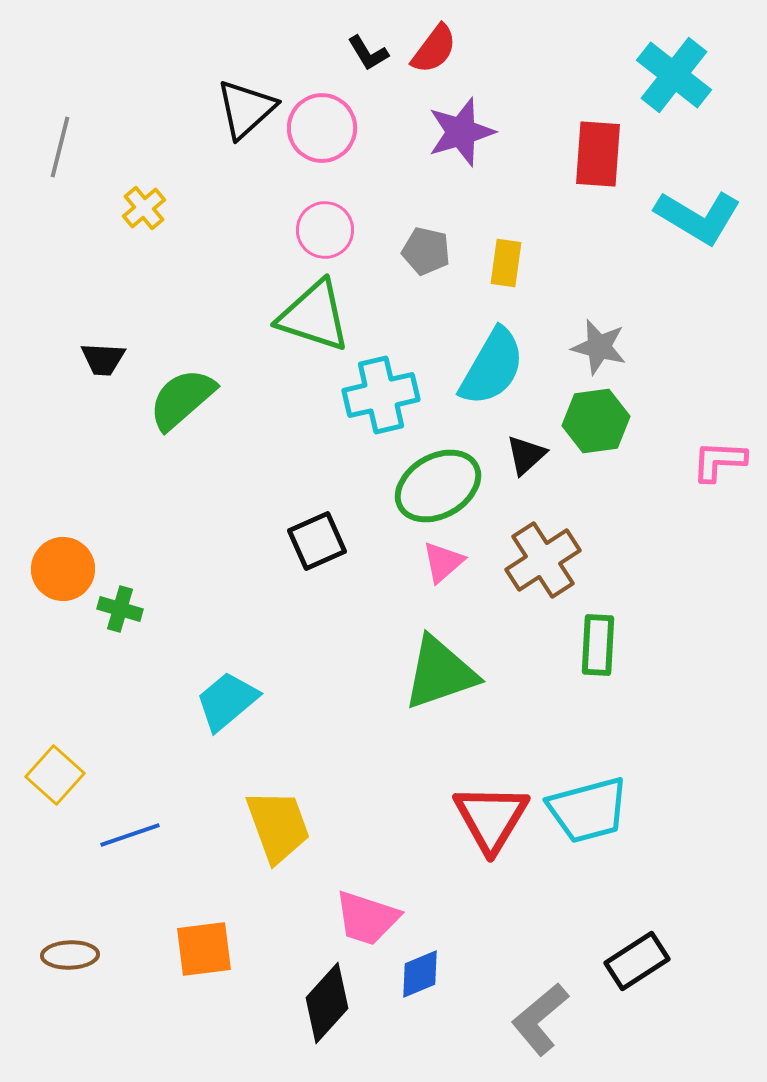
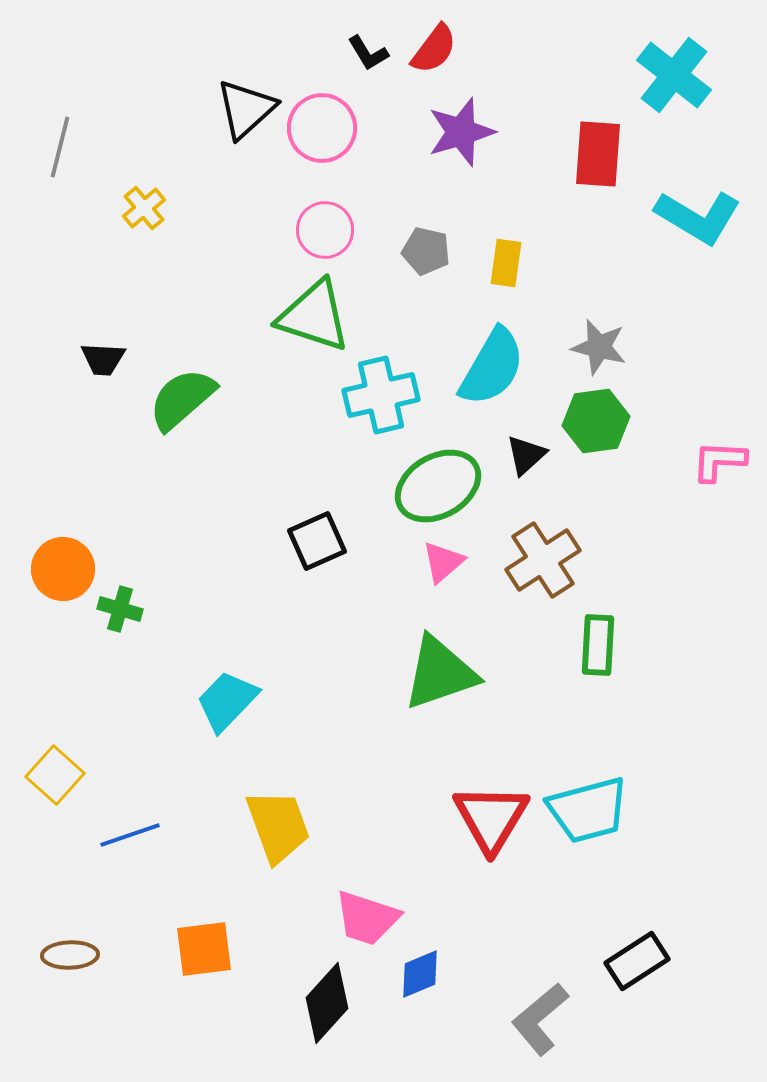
cyan trapezoid at (227, 701): rotated 6 degrees counterclockwise
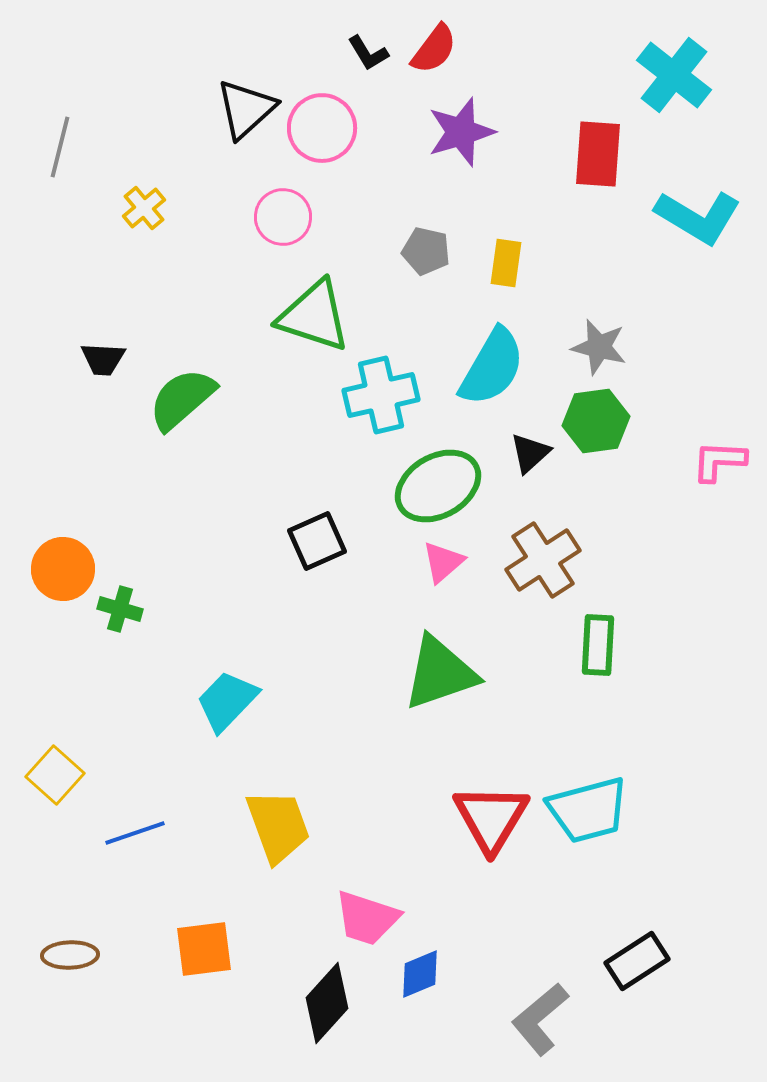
pink circle at (325, 230): moved 42 px left, 13 px up
black triangle at (526, 455): moved 4 px right, 2 px up
blue line at (130, 835): moved 5 px right, 2 px up
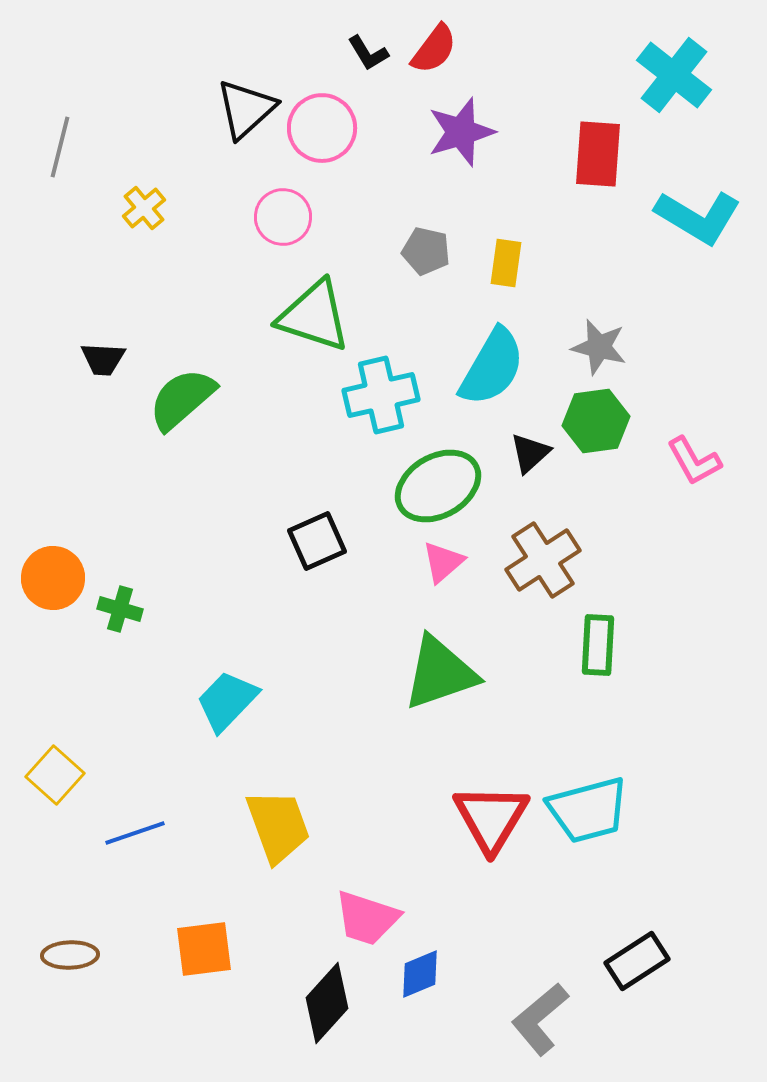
pink L-shape at (719, 461): moved 25 px left; rotated 122 degrees counterclockwise
orange circle at (63, 569): moved 10 px left, 9 px down
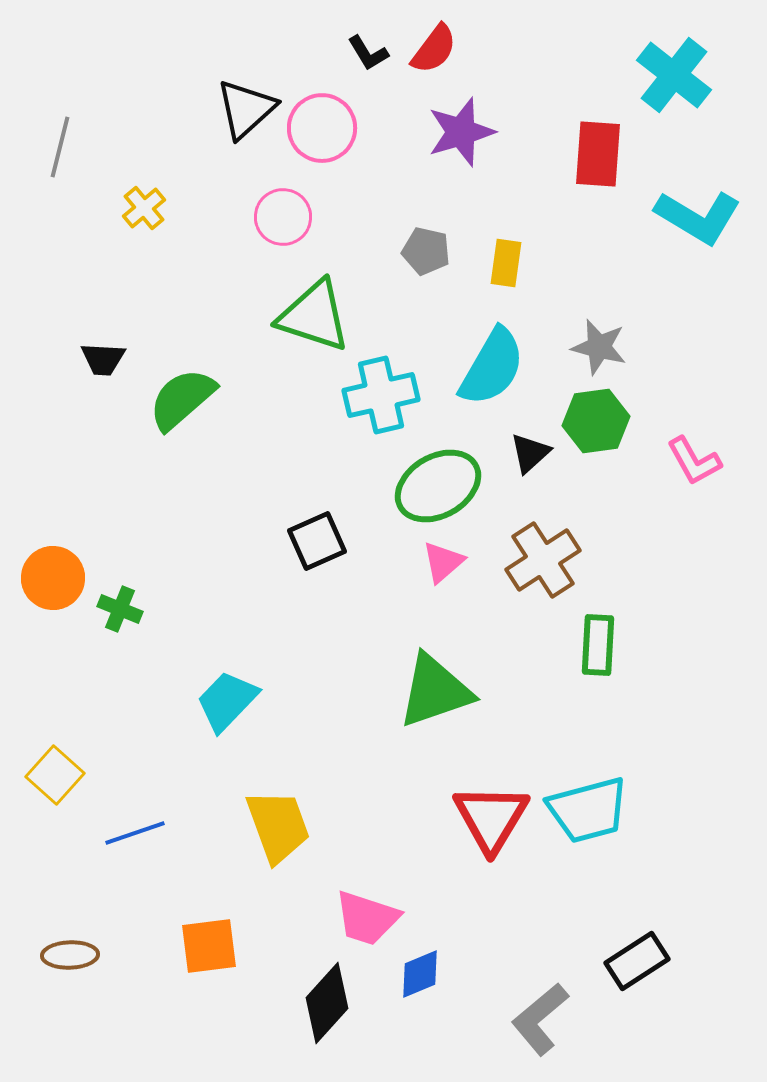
green cross at (120, 609): rotated 6 degrees clockwise
green triangle at (440, 673): moved 5 px left, 18 px down
orange square at (204, 949): moved 5 px right, 3 px up
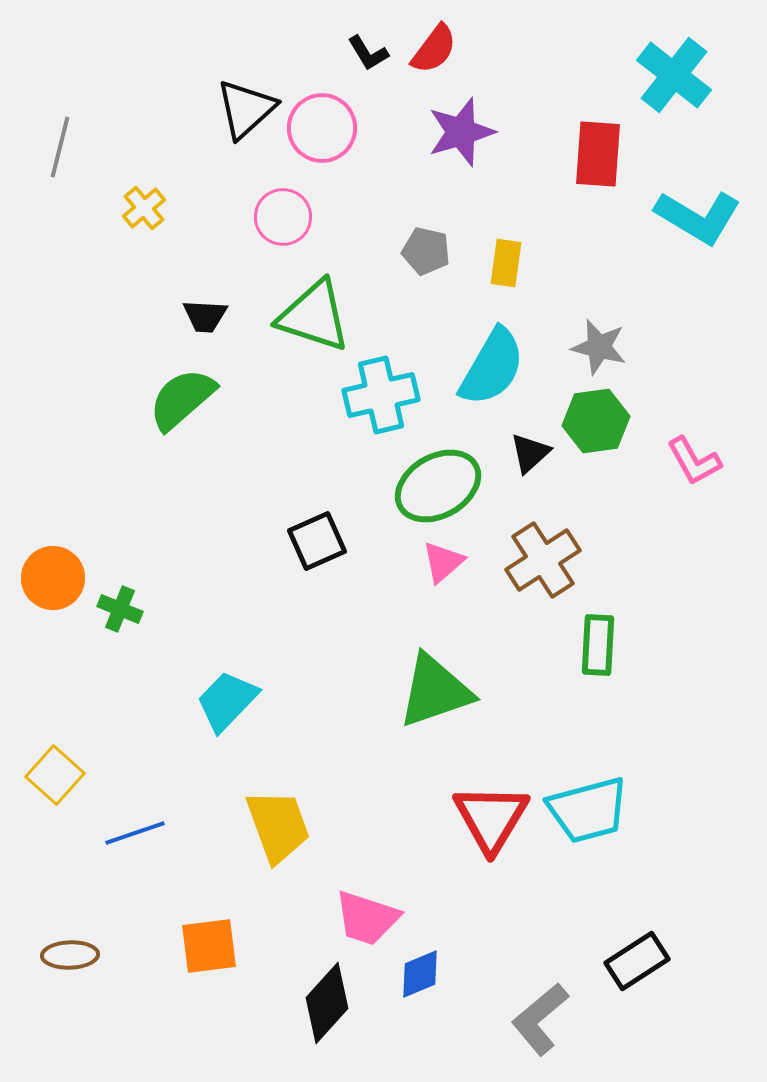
black trapezoid at (103, 359): moved 102 px right, 43 px up
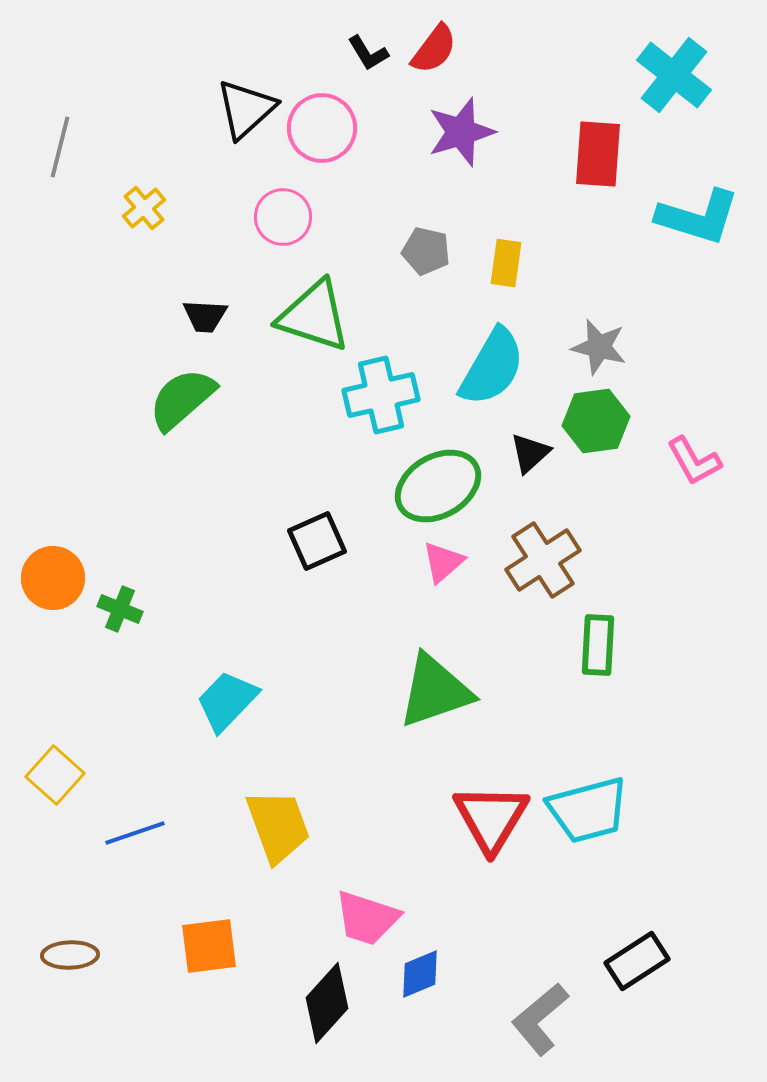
cyan L-shape at (698, 217): rotated 14 degrees counterclockwise
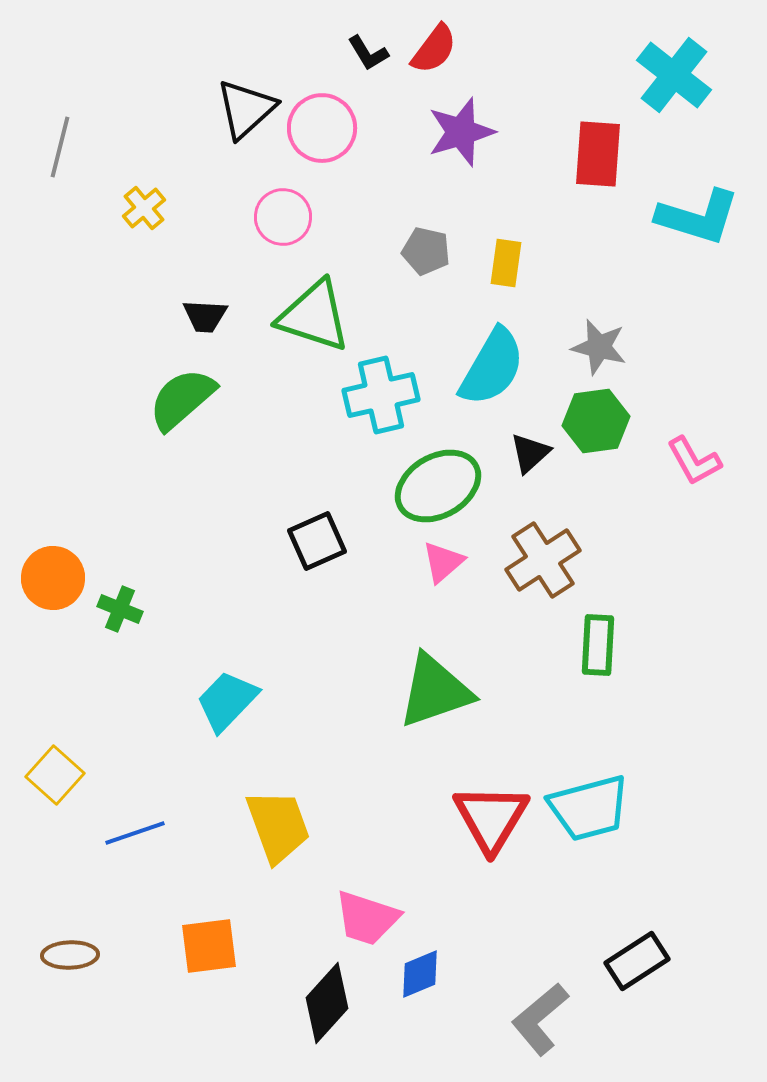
cyan trapezoid at (588, 810): moved 1 px right, 2 px up
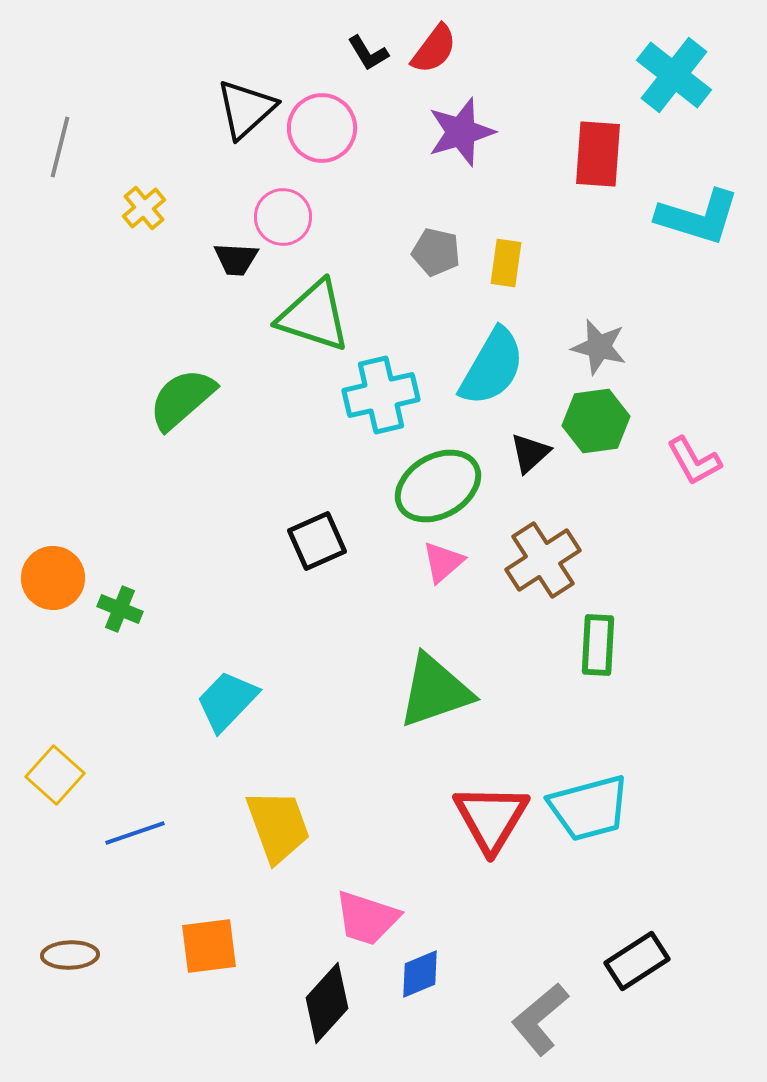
gray pentagon at (426, 251): moved 10 px right, 1 px down
black trapezoid at (205, 316): moved 31 px right, 57 px up
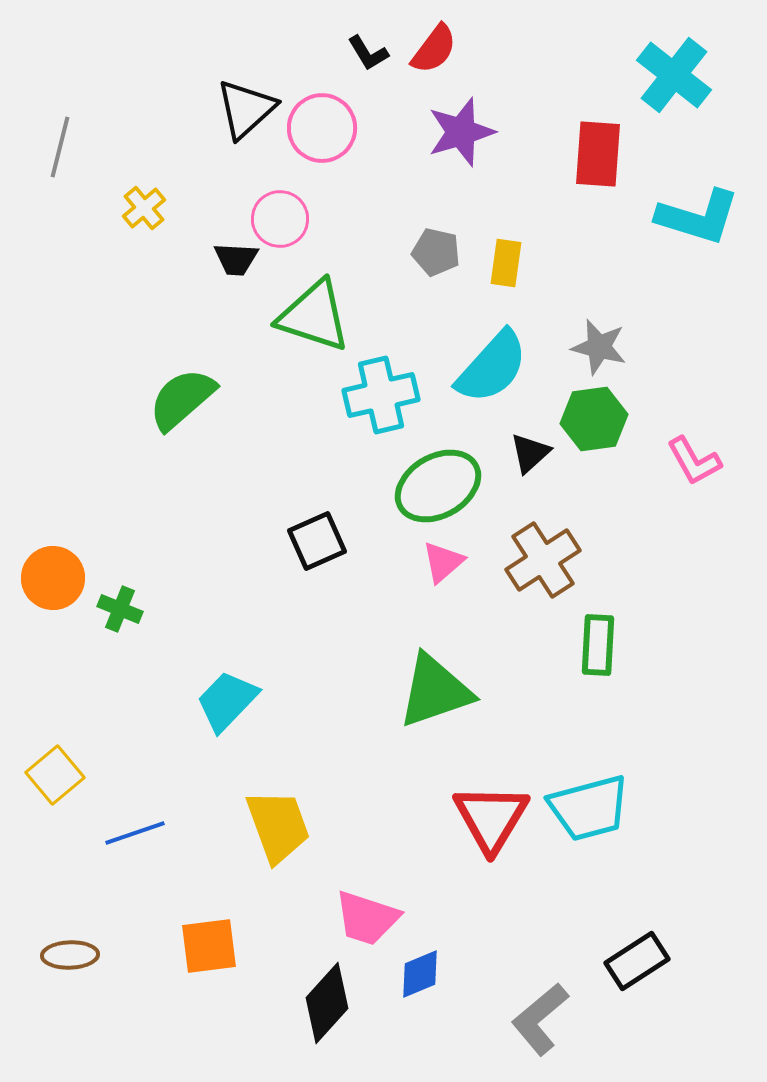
pink circle at (283, 217): moved 3 px left, 2 px down
cyan semicircle at (492, 367): rotated 12 degrees clockwise
green hexagon at (596, 421): moved 2 px left, 2 px up
yellow square at (55, 775): rotated 8 degrees clockwise
